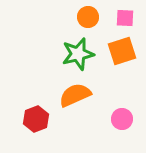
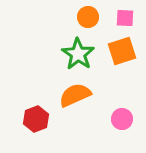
green star: rotated 24 degrees counterclockwise
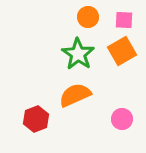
pink square: moved 1 px left, 2 px down
orange square: rotated 12 degrees counterclockwise
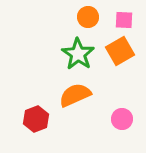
orange square: moved 2 px left
